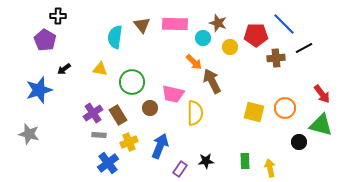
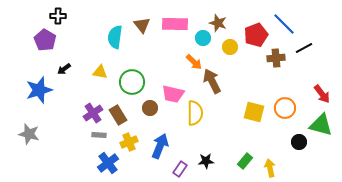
red pentagon: rotated 20 degrees counterclockwise
yellow triangle: moved 3 px down
green rectangle: rotated 42 degrees clockwise
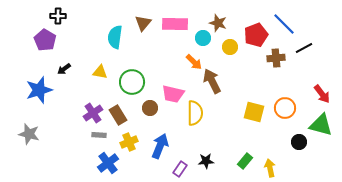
brown triangle: moved 1 px right, 2 px up; rotated 18 degrees clockwise
